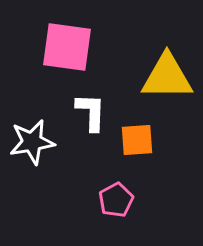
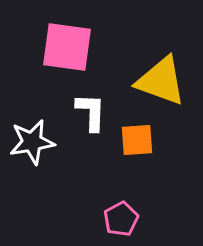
yellow triangle: moved 6 px left, 4 px down; rotated 20 degrees clockwise
pink pentagon: moved 5 px right, 19 px down
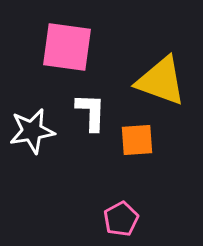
white star: moved 11 px up
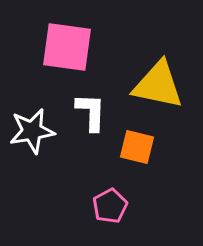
yellow triangle: moved 3 px left, 4 px down; rotated 8 degrees counterclockwise
orange square: moved 7 px down; rotated 18 degrees clockwise
pink pentagon: moved 11 px left, 13 px up
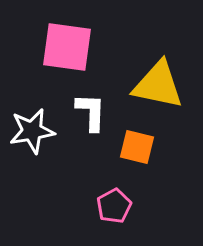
pink pentagon: moved 4 px right
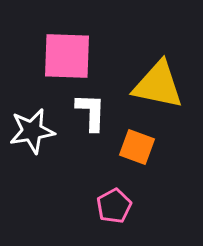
pink square: moved 9 px down; rotated 6 degrees counterclockwise
orange square: rotated 6 degrees clockwise
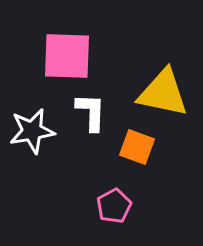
yellow triangle: moved 5 px right, 8 px down
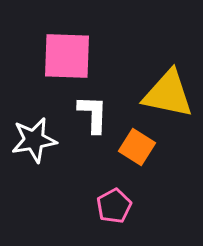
yellow triangle: moved 5 px right, 1 px down
white L-shape: moved 2 px right, 2 px down
white star: moved 2 px right, 9 px down
orange square: rotated 12 degrees clockwise
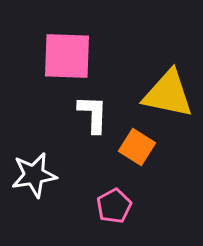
white star: moved 35 px down
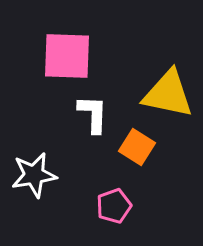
pink pentagon: rotated 8 degrees clockwise
